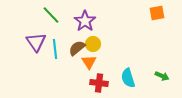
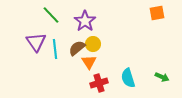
green arrow: moved 1 px down
red cross: rotated 24 degrees counterclockwise
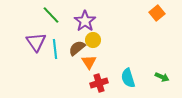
orange square: rotated 28 degrees counterclockwise
yellow circle: moved 4 px up
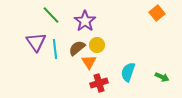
yellow circle: moved 4 px right, 5 px down
cyan semicircle: moved 6 px up; rotated 36 degrees clockwise
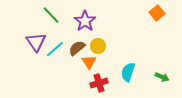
yellow circle: moved 1 px right, 1 px down
cyan line: rotated 54 degrees clockwise
